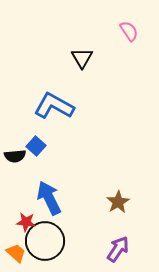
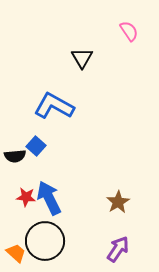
red star: moved 25 px up
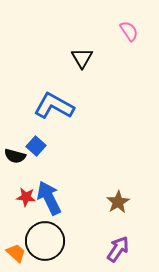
black semicircle: rotated 20 degrees clockwise
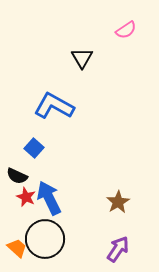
pink semicircle: moved 3 px left, 1 px up; rotated 90 degrees clockwise
blue square: moved 2 px left, 2 px down
black semicircle: moved 2 px right, 20 px down; rotated 10 degrees clockwise
red star: rotated 18 degrees clockwise
black circle: moved 2 px up
orange trapezoid: moved 1 px right, 5 px up
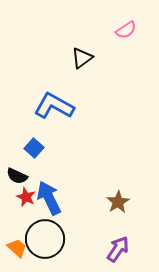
black triangle: rotated 25 degrees clockwise
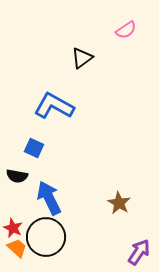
blue square: rotated 18 degrees counterclockwise
black semicircle: rotated 15 degrees counterclockwise
red star: moved 13 px left, 31 px down
brown star: moved 1 px right, 1 px down; rotated 10 degrees counterclockwise
black circle: moved 1 px right, 2 px up
purple arrow: moved 21 px right, 3 px down
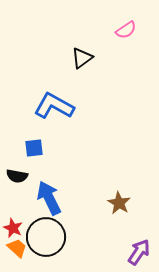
blue square: rotated 30 degrees counterclockwise
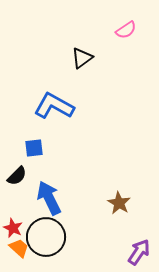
black semicircle: rotated 55 degrees counterclockwise
orange trapezoid: moved 2 px right
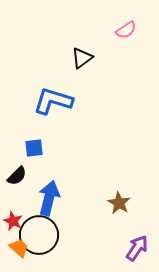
blue L-shape: moved 1 px left, 5 px up; rotated 12 degrees counterclockwise
blue arrow: rotated 40 degrees clockwise
red star: moved 7 px up
black circle: moved 7 px left, 2 px up
purple arrow: moved 2 px left, 4 px up
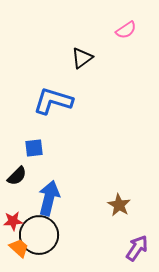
brown star: moved 2 px down
red star: rotated 30 degrees counterclockwise
